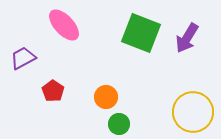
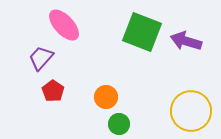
green square: moved 1 px right, 1 px up
purple arrow: moved 1 px left, 3 px down; rotated 76 degrees clockwise
purple trapezoid: moved 18 px right; rotated 20 degrees counterclockwise
yellow circle: moved 2 px left, 1 px up
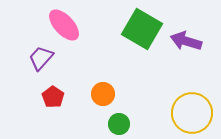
green square: moved 3 px up; rotated 9 degrees clockwise
red pentagon: moved 6 px down
orange circle: moved 3 px left, 3 px up
yellow circle: moved 1 px right, 2 px down
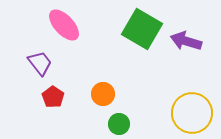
purple trapezoid: moved 1 px left, 5 px down; rotated 100 degrees clockwise
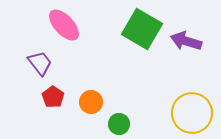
orange circle: moved 12 px left, 8 px down
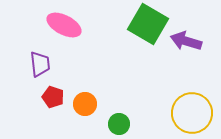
pink ellipse: rotated 20 degrees counterclockwise
green square: moved 6 px right, 5 px up
purple trapezoid: moved 1 px down; rotated 32 degrees clockwise
red pentagon: rotated 15 degrees counterclockwise
orange circle: moved 6 px left, 2 px down
